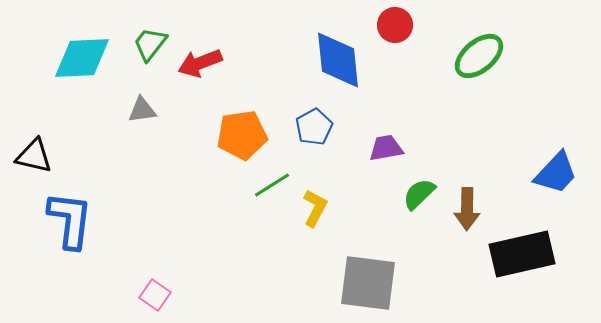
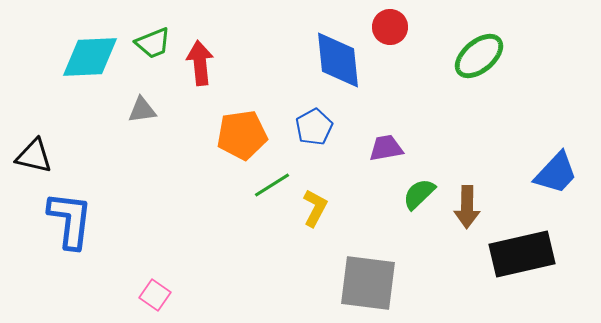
red circle: moved 5 px left, 2 px down
green trapezoid: moved 3 px right, 1 px up; rotated 150 degrees counterclockwise
cyan diamond: moved 8 px right, 1 px up
red arrow: rotated 105 degrees clockwise
brown arrow: moved 2 px up
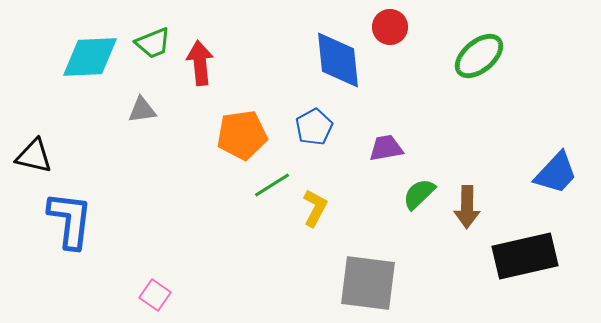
black rectangle: moved 3 px right, 2 px down
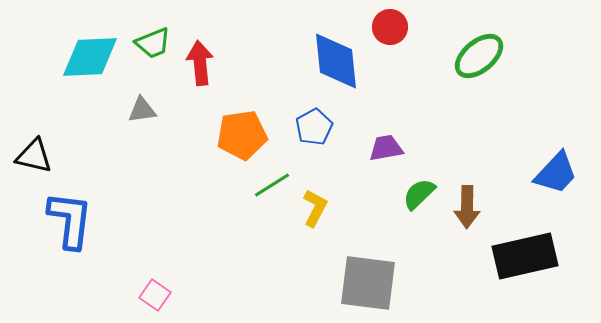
blue diamond: moved 2 px left, 1 px down
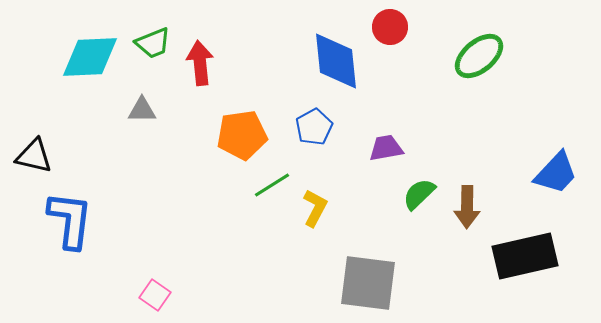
gray triangle: rotated 8 degrees clockwise
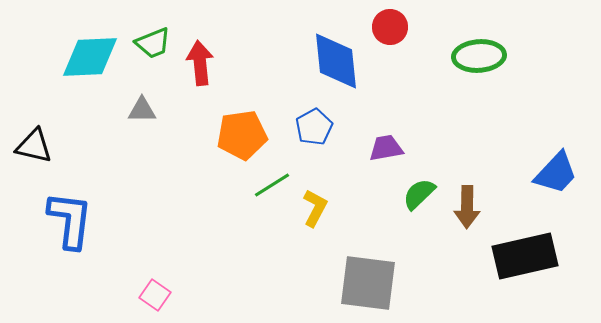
green ellipse: rotated 36 degrees clockwise
black triangle: moved 10 px up
